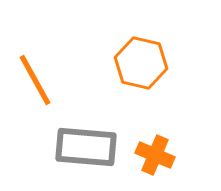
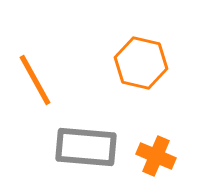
orange cross: moved 1 px right, 1 px down
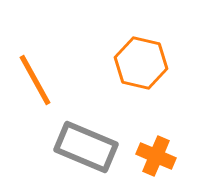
gray rectangle: rotated 18 degrees clockwise
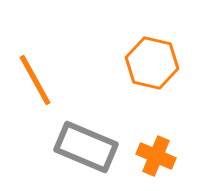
orange hexagon: moved 11 px right
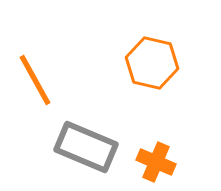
orange cross: moved 6 px down
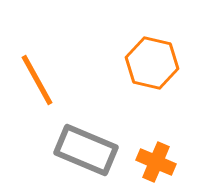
orange line: moved 2 px right
gray rectangle: moved 3 px down
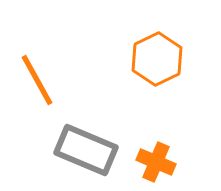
orange hexagon: moved 5 px right, 4 px up; rotated 21 degrees clockwise
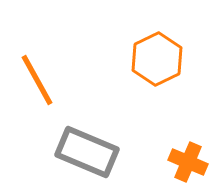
gray rectangle: moved 1 px right, 2 px down
orange cross: moved 32 px right
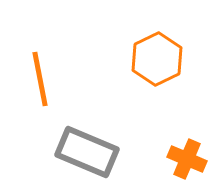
orange line: moved 3 px right, 1 px up; rotated 18 degrees clockwise
orange cross: moved 1 px left, 3 px up
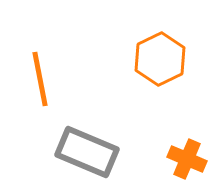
orange hexagon: moved 3 px right
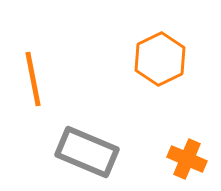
orange line: moved 7 px left
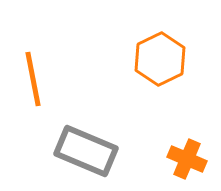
gray rectangle: moved 1 px left, 1 px up
